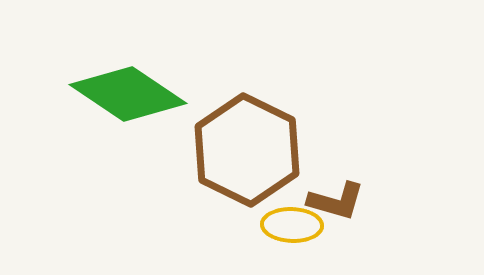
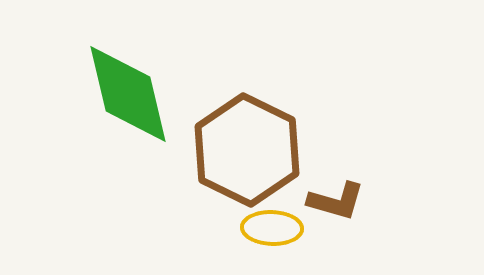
green diamond: rotated 43 degrees clockwise
yellow ellipse: moved 20 px left, 3 px down
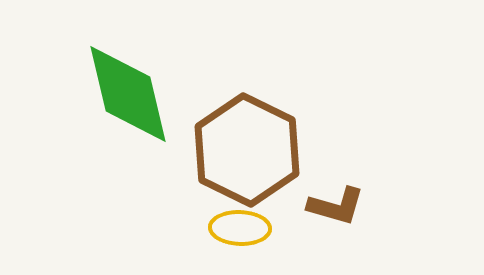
brown L-shape: moved 5 px down
yellow ellipse: moved 32 px left
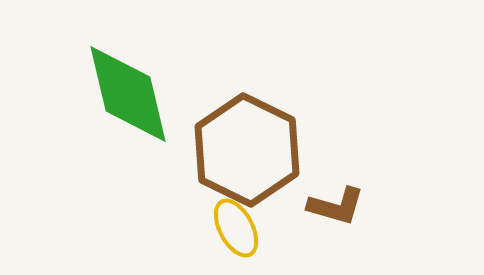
yellow ellipse: moved 4 px left; rotated 60 degrees clockwise
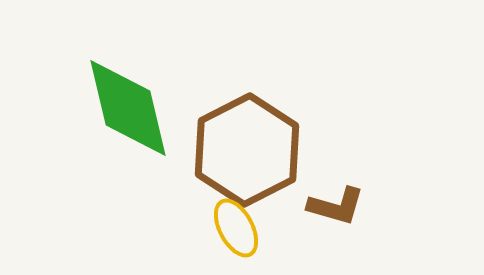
green diamond: moved 14 px down
brown hexagon: rotated 7 degrees clockwise
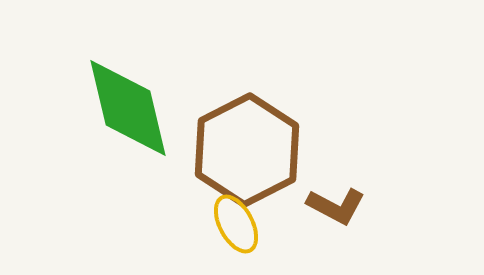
brown L-shape: rotated 12 degrees clockwise
yellow ellipse: moved 4 px up
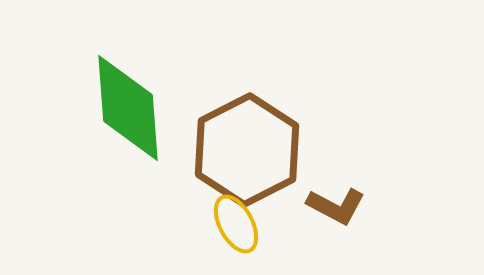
green diamond: rotated 9 degrees clockwise
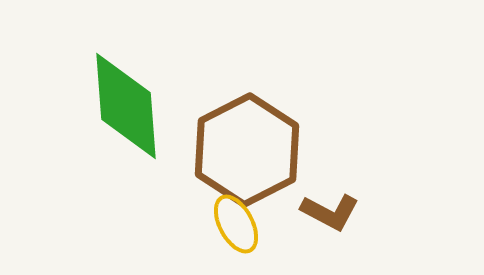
green diamond: moved 2 px left, 2 px up
brown L-shape: moved 6 px left, 6 px down
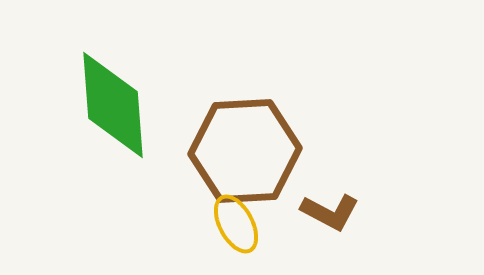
green diamond: moved 13 px left, 1 px up
brown hexagon: moved 2 px left, 1 px down; rotated 24 degrees clockwise
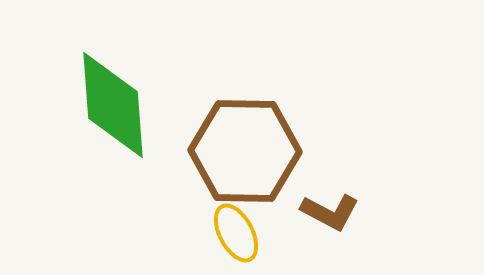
brown hexagon: rotated 4 degrees clockwise
yellow ellipse: moved 9 px down
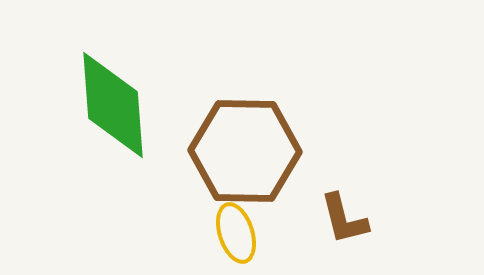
brown L-shape: moved 14 px right, 7 px down; rotated 48 degrees clockwise
yellow ellipse: rotated 10 degrees clockwise
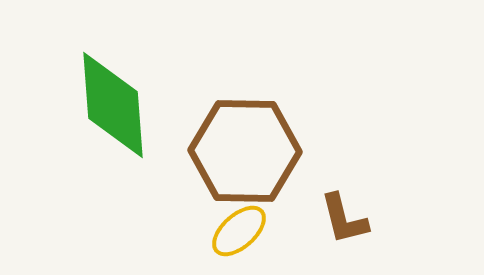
yellow ellipse: moved 3 px right, 2 px up; rotated 66 degrees clockwise
